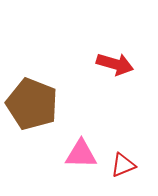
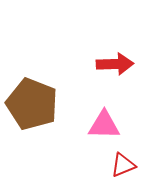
red arrow: rotated 18 degrees counterclockwise
pink triangle: moved 23 px right, 29 px up
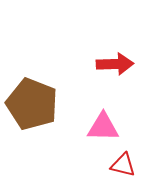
pink triangle: moved 1 px left, 2 px down
red triangle: rotated 36 degrees clockwise
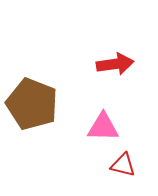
red arrow: rotated 6 degrees counterclockwise
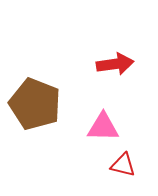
brown pentagon: moved 3 px right
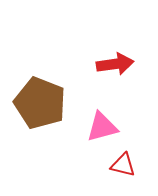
brown pentagon: moved 5 px right, 1 px up
pink triangle: moved 1 px left; rotated 16 degrees counterclockwise
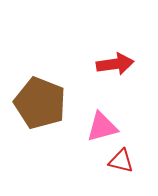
red triangle: moved 2 px left, 4 px up
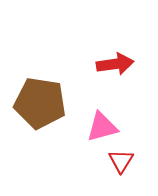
brown pentagon: rotated 12 degrees counterclockwise
red triangle: rotated 48 degrees clockwise
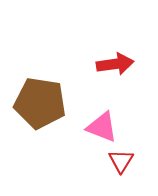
pink triangle: rotated 36 degrees clockwise
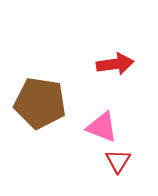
red triangle: moved 3 px left
